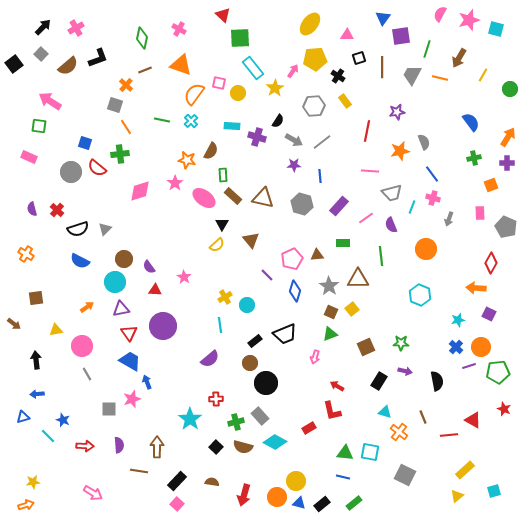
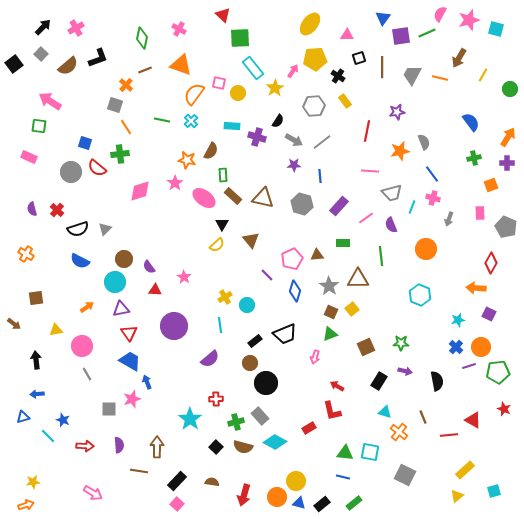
green line at (427, 49): moved 16 px up; rotated 48 degrees clockwise
purple circle at (163, 326): moved 11 px right
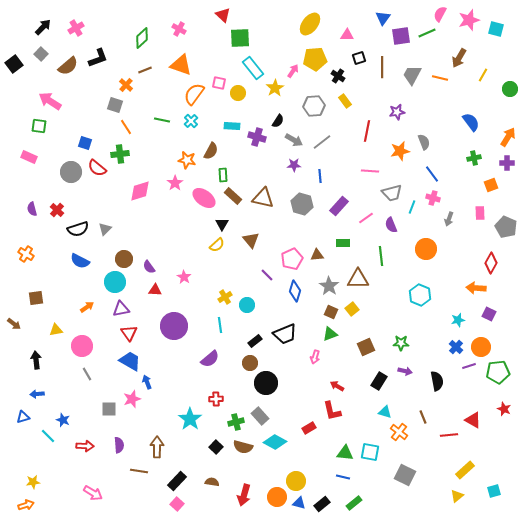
green diamond at (142, 38): rotated 35 degrees clockwise
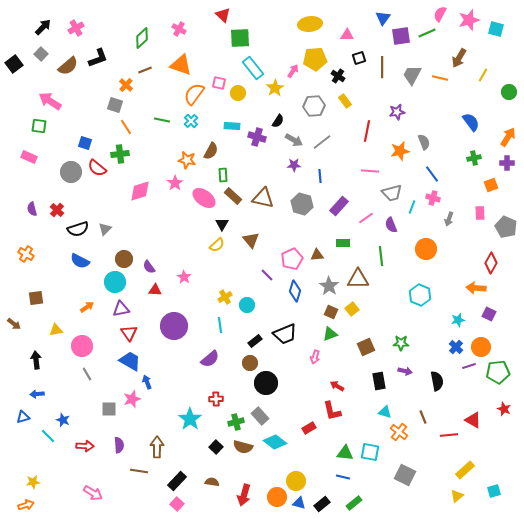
yellow ellipse at (310, 24): rotated 45 degrees clockwise
green circle at (510, 89): moved 1 px left, 3 px down
black rectangle at (379, 381): rotated 42 degrees counterclockwise
cyan diamond at (275, 442): rotated 10 degrees clockwise
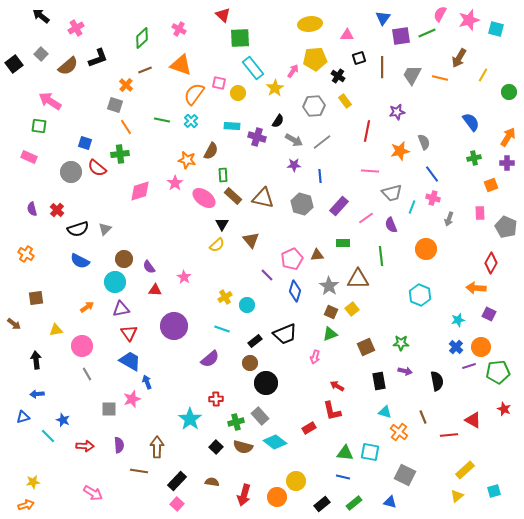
black arrow at (43, 27): moved 2 px left, 11 px up; rotated 96 degrees counterclockwise
cyan line at (220, 325): moved 2 px right, 4 px down; rotated 63 degrees counterclockwise
blue triangle at (299, 503): moved 91 px right, 1 px up
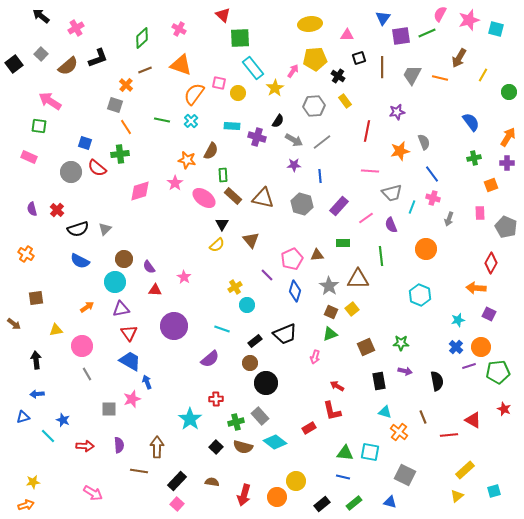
yellow cross at (225, 297): moved 10 px right, 10 px up
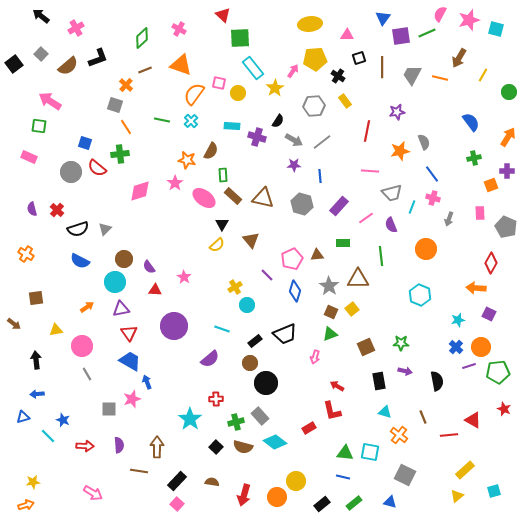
purple cross at (507, 163): moved 8 px down
orange cross at (399, 432): moved 3 px down
